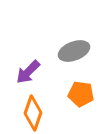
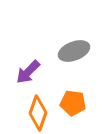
orange pentagon: moved 8 px left, 9 px down
orange diamond: moved 5 px right
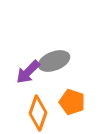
gray ellipse: moved 20 px left, 10 px down
orange pentagon: moved 1 px left, 1 px up; rotated 10 degrees clockwise
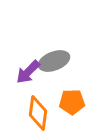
orange pentagon: rotated 20 degrees counterclockwise
orange diamond: rotated 12 degrees counterclockwise
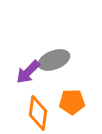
gray ellipse: moved 1 px up
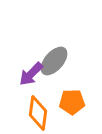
gray ellipse: moved 1 px down; rotated 28 degrees counterclockwise
purple arrow: moved 3 px right, 2 px down
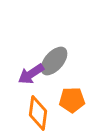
purple arrow: rotated 12 degrees clockwise
orange pentagon: moved 2 px up
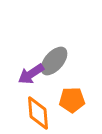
orange diamond: rotated 12 degrees counterclockwise
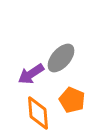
gray ellipse: moved 7 px right, 3 px up
orange pentagon: rotated 25 degrees clockwise
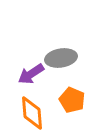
gray ellipse: rotated 40 degrees clockwise
orange diamond: moved 6 px left
